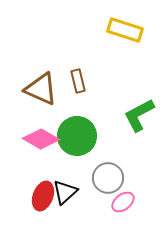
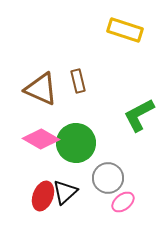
green circle: moved 1 px left, 7 px down
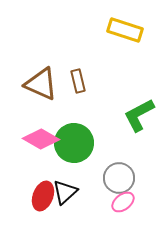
brown triangle: moved 5 px up
green circle: moved 2 px left
gray circle: moved 11 px right
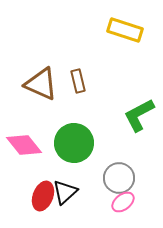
pink diamond: moved 17 px left, 6 px down; rotated 21 degrees clockwise
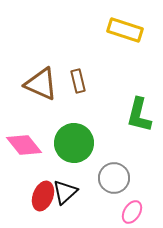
green L-shape: rotated 48 degrees counterclockwise
gray circle: moved 5 px left
pink ellipse: moved 9 px right, 10 px down; rotated 20 degrees counterclockwise
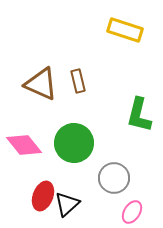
black triangle: moved 2 px right, 12 px down
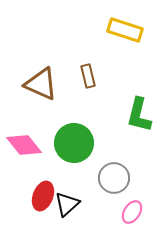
brown rectangle: moved 10 px right, 5 px up
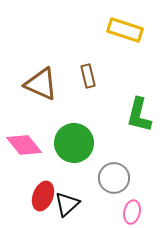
pink ellipse: rotated 20 degrees counterclockwise
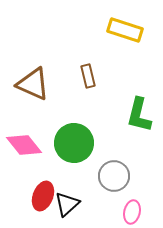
brown triangle: moved 8 px left
gray circle: moved 2 px up
